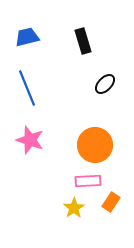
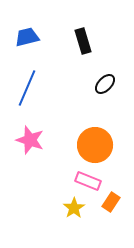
blue line: rotated 45 degrees clockwise
pink rectangle: rotated 25 degrees clockwise
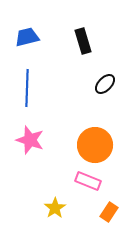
blue line: rotated 21 degrees counterclockwise
orange rectangle: moved 2 px left, 10 px down
yellow star: moved 19 px left
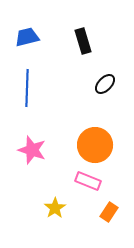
pink star: moved 2 px right, 10 px down
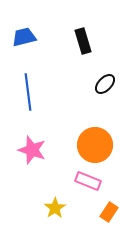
blue trapezoid: moved 3 px left
blue line: moved 1 px right, 4 px down; rotated 9 degrees counterclockwise
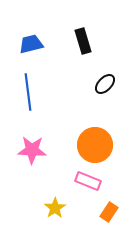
blue trapezoid: moved 7 px right, 7 px down
pink star: rotated 16 degrees counterclockwise
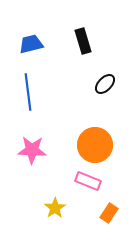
orange rectangle: moved 1 px down
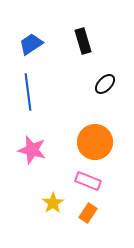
blue trapezoid: rotated 20 degrees counterclockwise
orange circle: moved 3 px up
pink star: rotated 12 degrees clockwise
yellow star: moved 2 px left, 5 px up
orange rectangle: moved 21 px left
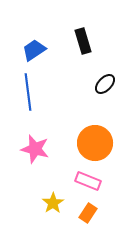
blue trapezoid: moved 3 px right, 6 px down
orange circle: moved 1 px down
pink star: moved 3 px right, 1 px up
